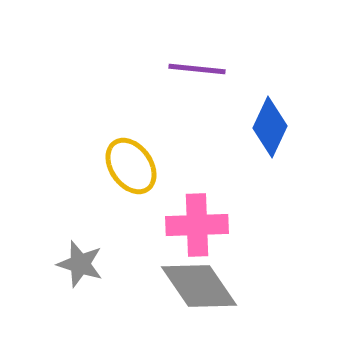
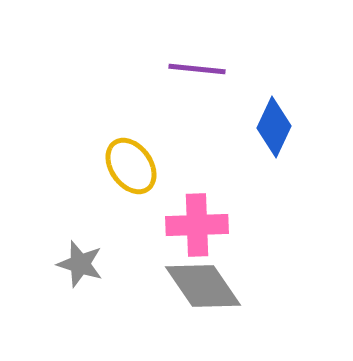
blue diamond: moved 4 px right
gray diamond: moved 4 px right
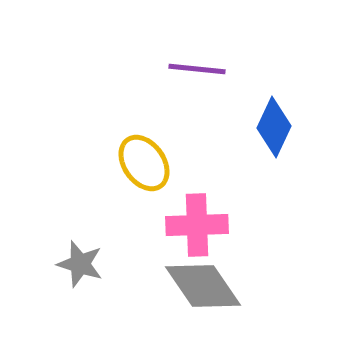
yellow ellipse: moved 13 px right, 3 px up
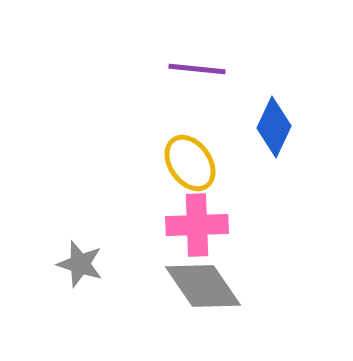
yellow ellipse: moved 46 px right
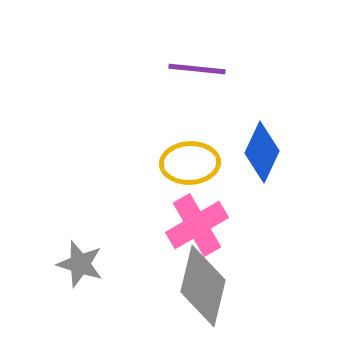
blue diamond: moved 12 px left, 25 px down
yellow ellipse: rotated 58 degrees counterclockwise
pink cross: rotated 28 degrees counterclockwise
gray diamond: rotated 48 degrees clockwise
